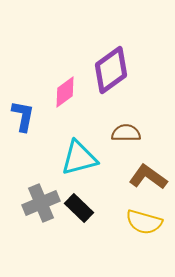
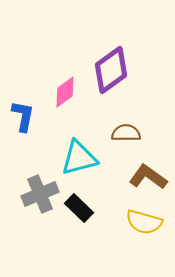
gray cross: moved 1 px left, 9 px up
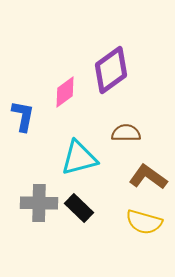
gray cross: moved 1 px left, 9 px down; rotated 24 degrees clockwise
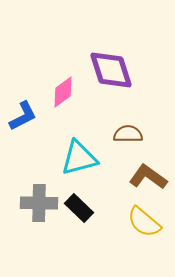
purple diamond: rotated 72 degrees counterclockwise
pink diamond: moved 2 px left
blue L-shape: rotated 52 degrees clockwise
brown semicircle: moved 2 px right, 1 px down
yellow semicircle: rotated 24 degrees clockwise
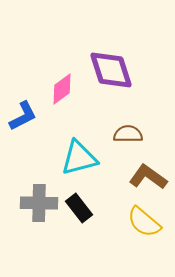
pink diamond: moved 1 px left, 3 px up
black rectangle: rotated 8 degrees clockwise
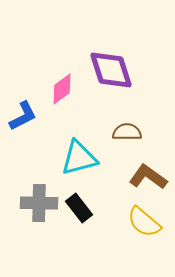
brown semicircle: moved 1 px left, 2 px up
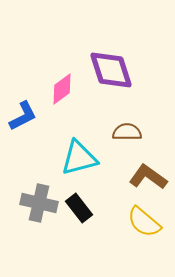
gray cross: rotated 12 degrees clockwise
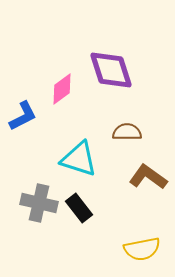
cyan triangle: moved 1 px down; rotated 33 degrees clockwise
yellow semicircle: moved 2 px left, 27 px down; rotated 51 degrees counterclockwise
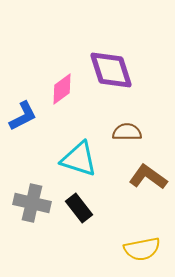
gray cross: moved 7 px left
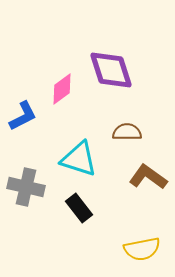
gray cross: moved 6 px left, 16 px up
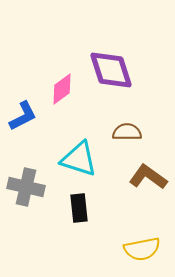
black rectangle: rotated 32 degrees clockwise
